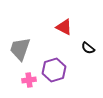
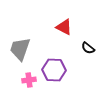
purple hexagon: rotated 20 degrees clockwise
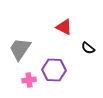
gray trapezoid: rotated 15 degrees clockwise
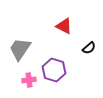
red triangle: moved 1 px up
black semicircle: moved 1 px right; rotated 80 degrees counterclockwise
purple hexagon: rotated 15 degrees clockwise
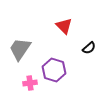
red triangle: rotated 18 degrees clockwise
pink cross: moved 1 px right, 3 px down
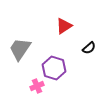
red triangle: rotated 42 degrees clockwise
purple hexagon: moved 2 px up
pink cross: moved 7 px right, 3 px down; rotated 16 degrees counterclockwise
